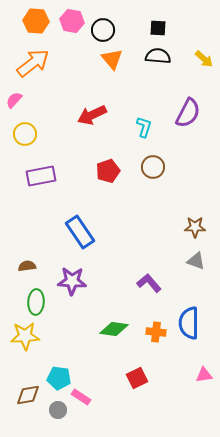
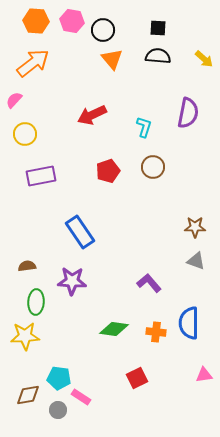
purple semicircle: rotated 16 degrees counterclockwise
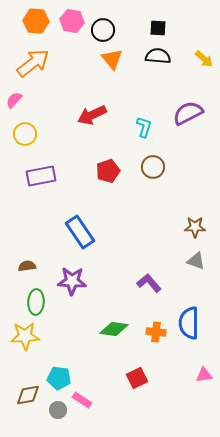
purple semicircle: rotated 128 degrees counterclockwise
pink rectangle: moved 1 px right, 3 px down
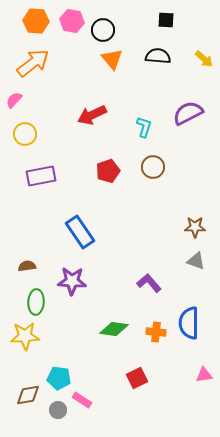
black square: moved 8 px right, 8 px up
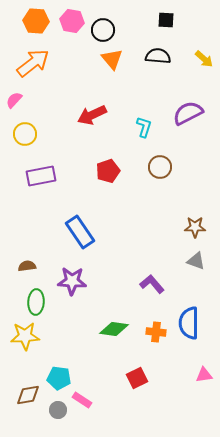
brown circle: moved 7 px right
purple L-shape: moved 3 px right, 1 px down
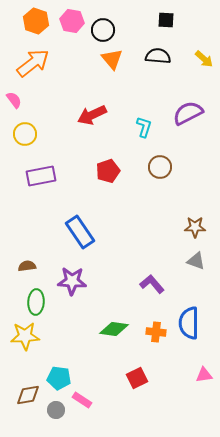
orange hexagon: rotated 15 degrees clockwise
pink semicircle: rotated 102 degrees clockwise
gray circle: moved 2 px left
